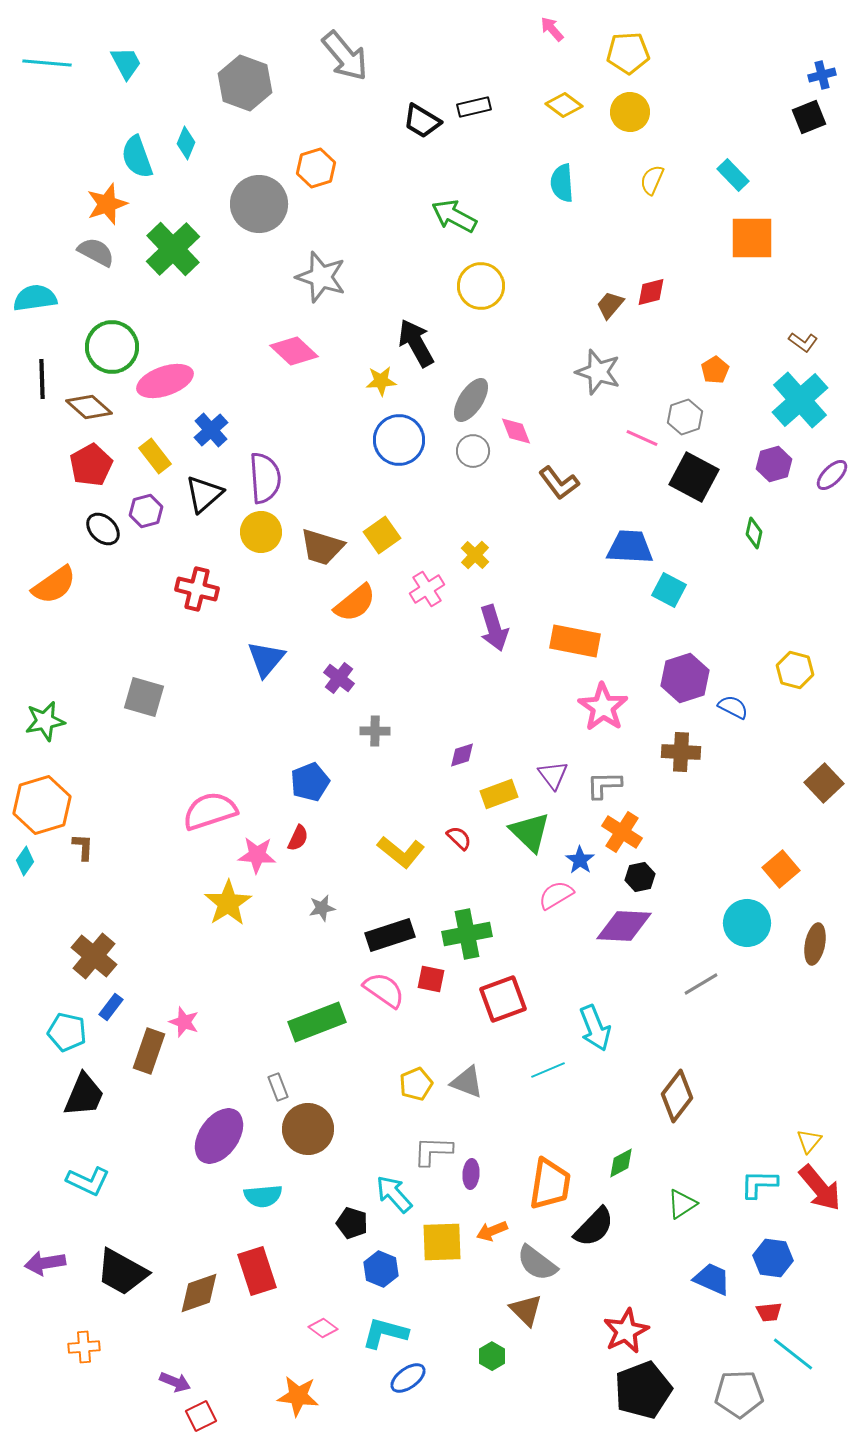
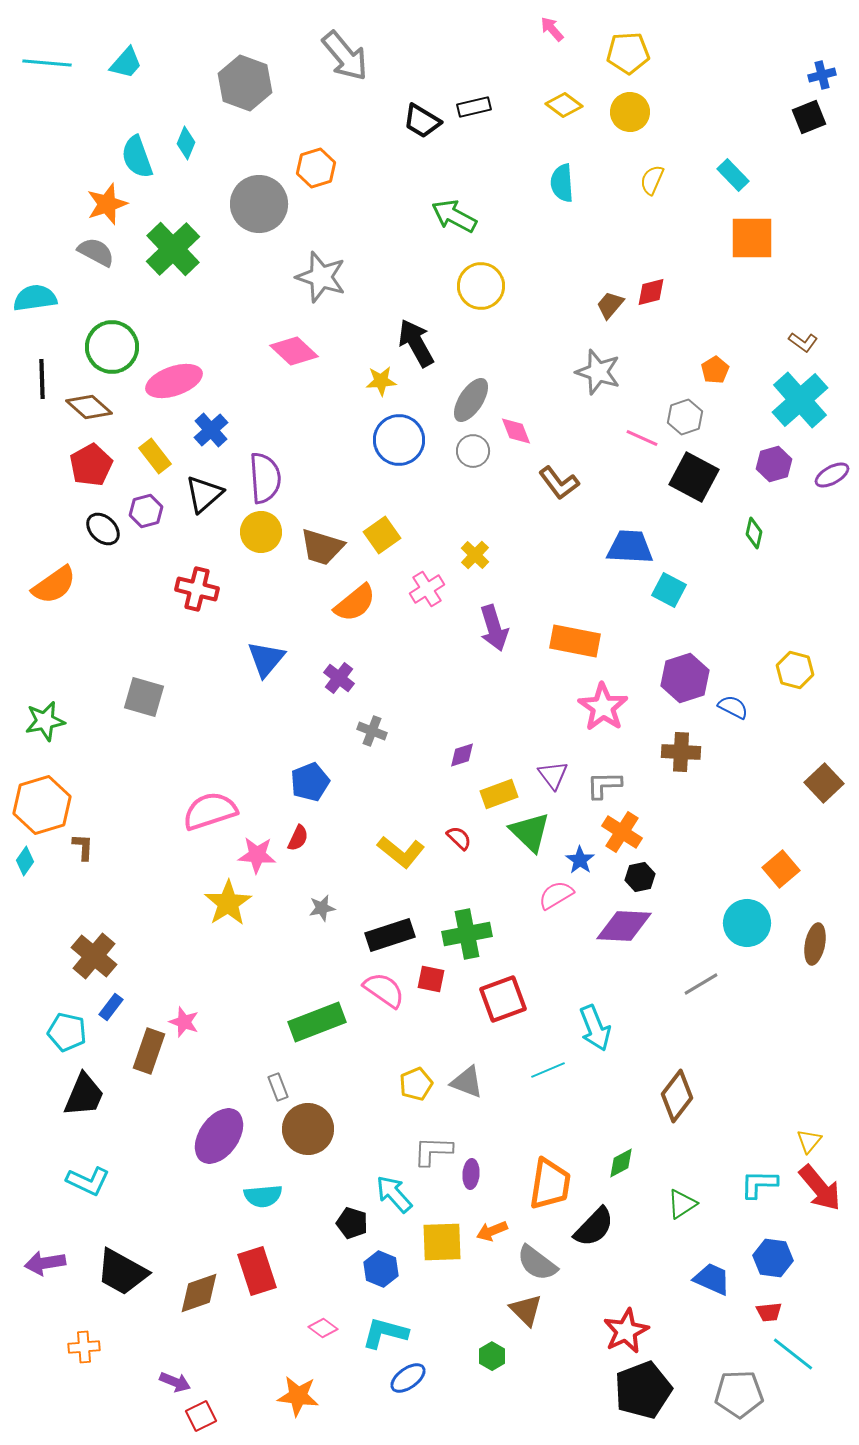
cyan trapezoid at (126, 63): rotated 69 degrees clockwise
pink ellipse at (165, 381): moved 9 px right
purple ellipse at (832, 475): rotated 16 degrees clockwise
gray cross at (375, 731): moved 3 px left; rotated 20 degrees clockwise
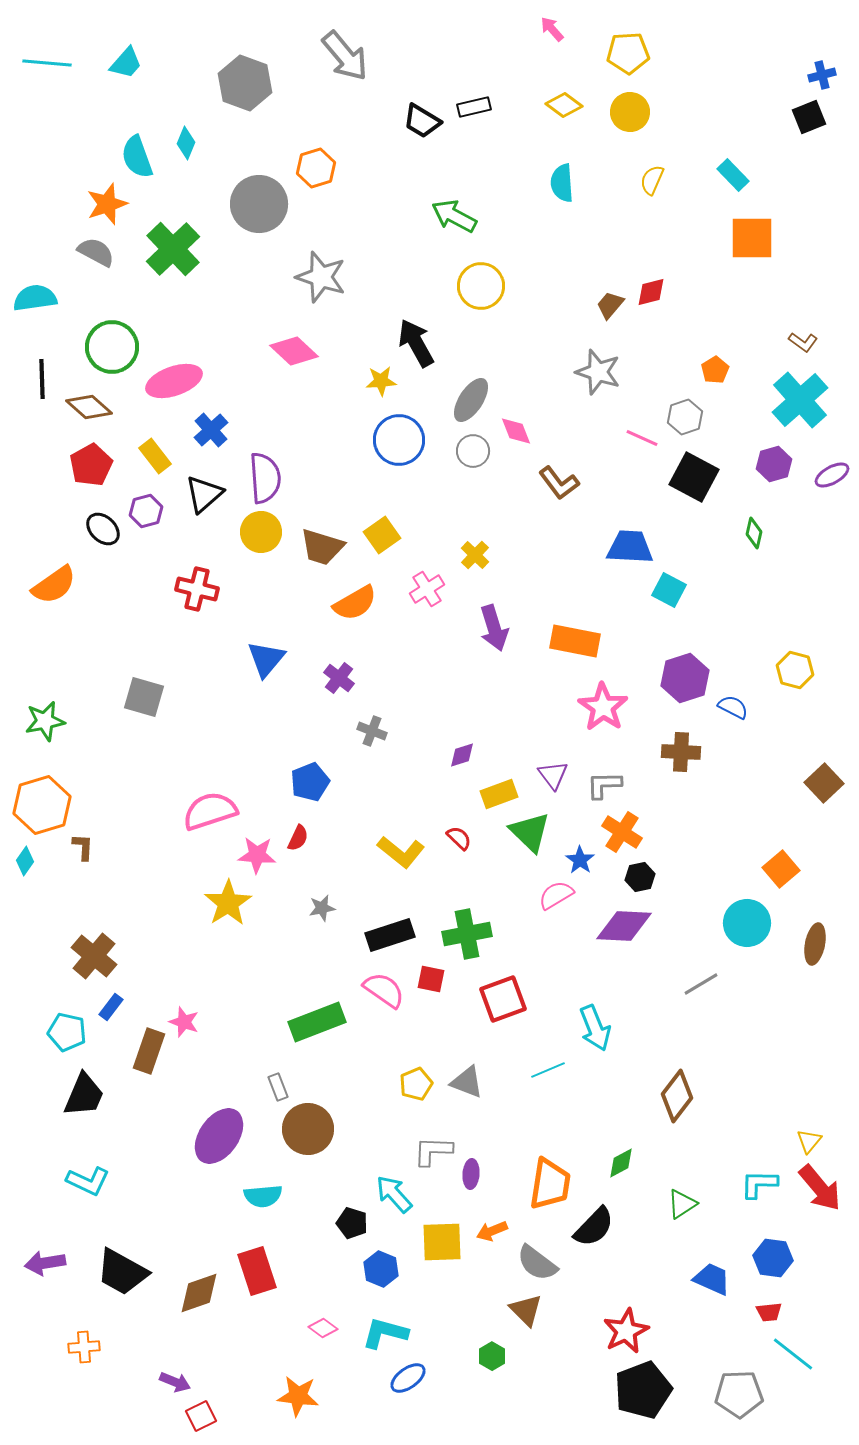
orange semicircle at (355, 603): rotated 9 degrees clockwise
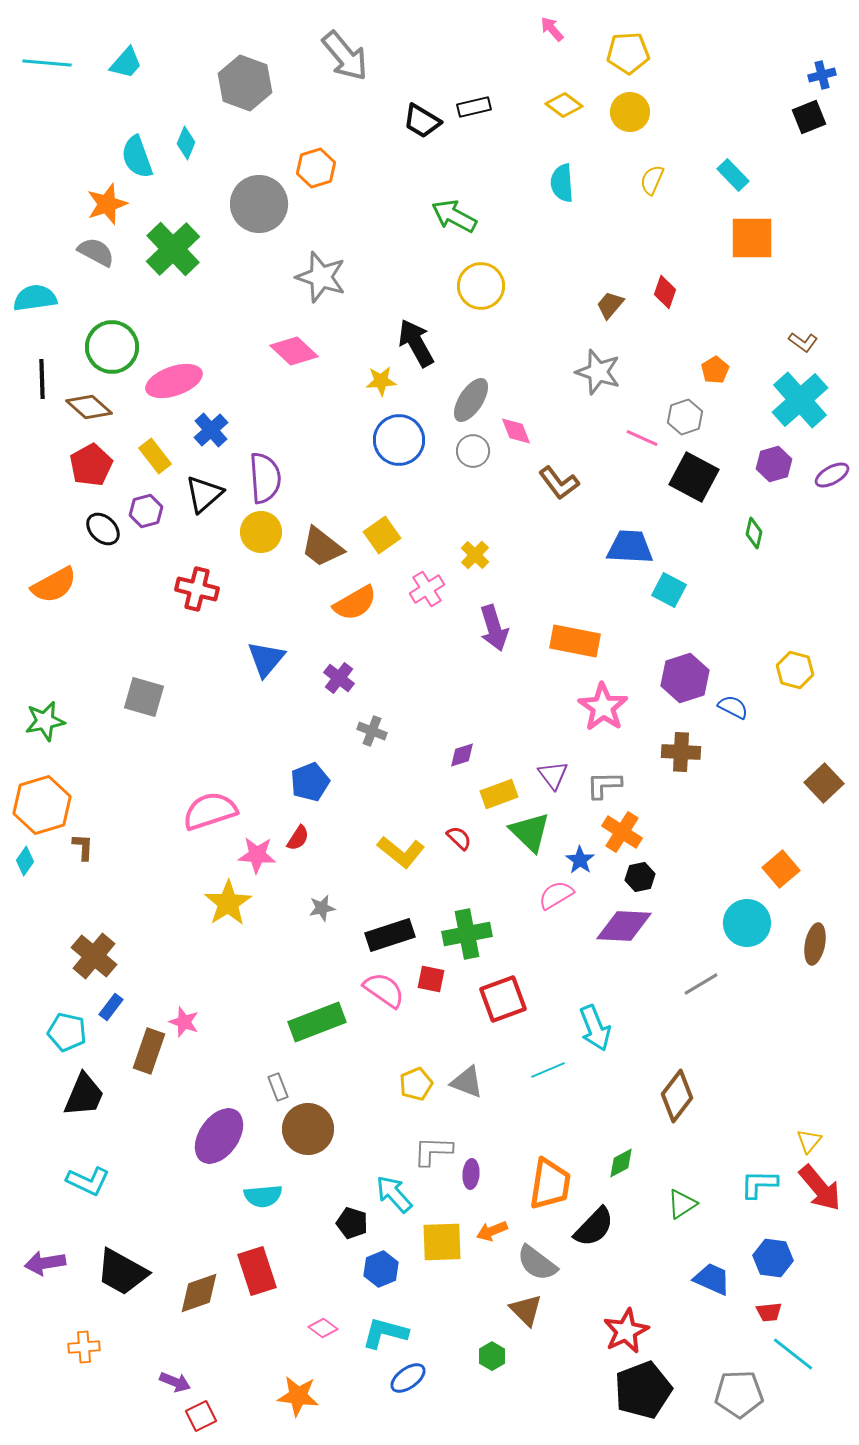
red diamond at (651, 292): moved 14 px right; rotated 56 degrees counterclockwise
brown trapezoid at (322, 547): rotated 21 degrees clockwise
orange semicircle at (54, 585): rotated 6 degrees clockwise
red semicircle at (298, 838): rotated 8 degrees clockwise
blue hexagon at (381, 1269): rotated 16 degrees clockwise
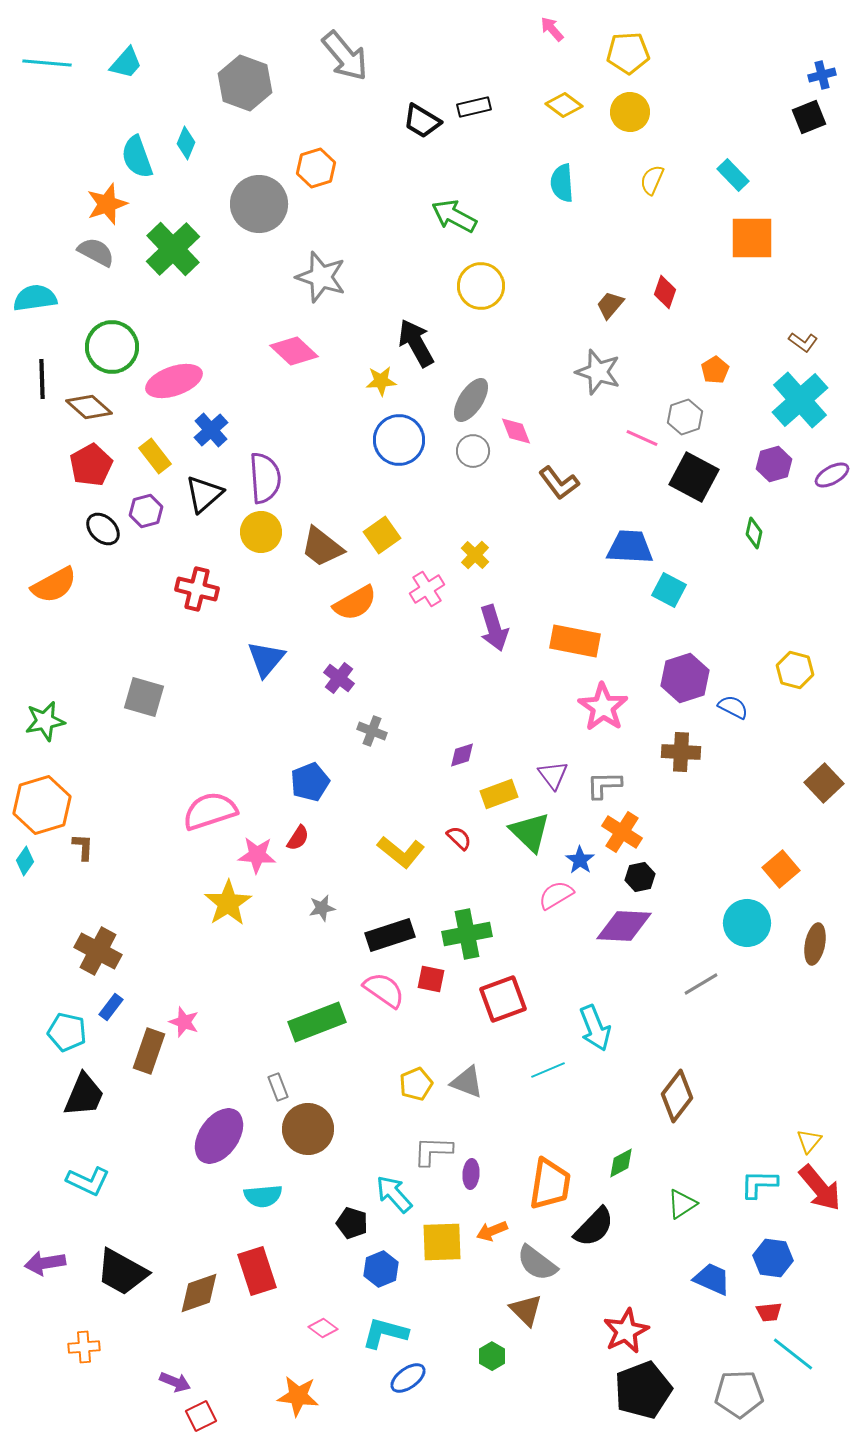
brown cross at (94, 956): moved 4 px right, 5 px up; rotated 12 degrees counterclockwise
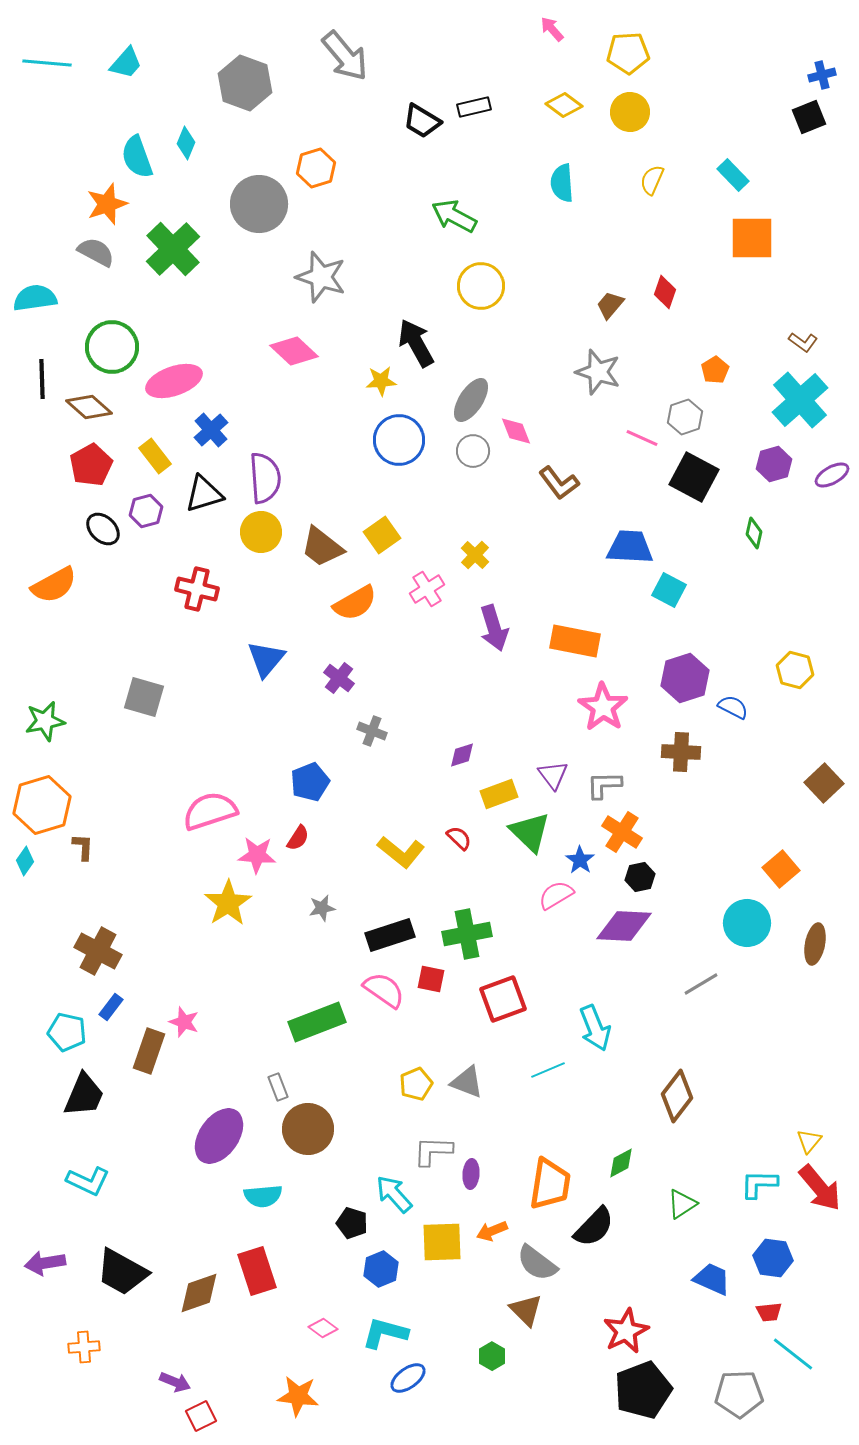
black triangle at (204, 494): rotated 24 degrees clockwise
